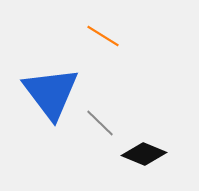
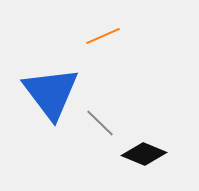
orange line: rotated 56 degrees counterclockwise
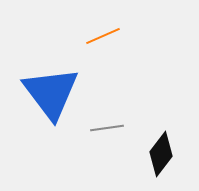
gray line: moved 7 px right, 5 px down; rotated 52 degrees counterclockwise
black diamond: moved 17 px right; rotated 75 degrees counterclockwise
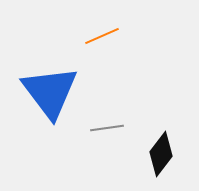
orange line: moved 1 px left
blue triangle: moved 1 px left, 1 px up
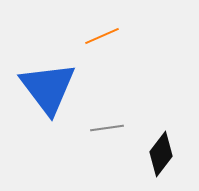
blue triangle: moved 2 px left, 4 px up
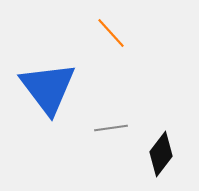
orange line: moved 9 px right, 3 px up; rotated 72 degrees clockwise
gray line: moved 4 px right
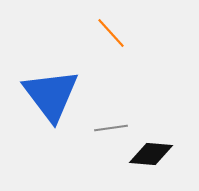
blue triangle: moved 3 px right, 7 px down
black diamond: moved 10 px left; rotated 57 degrees clockwise
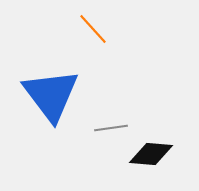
orange line: moved 18 px left, 4 px up
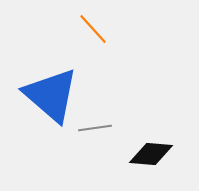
blue triangle: rotated 12 degrees counterclockwise
gray line: moved 16 px left
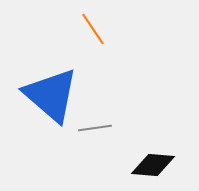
orange line: rotated 8 degrees clockwise
black diamond: moved 2 px right, 11 px down
